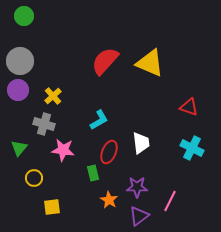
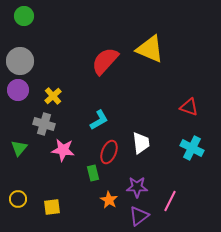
yellow triangle: moved 14 px up
yellow circle: moved 16 px left, 21 px down
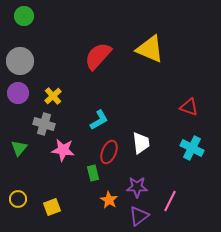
red semicircle: moved 7 px left, 5 px up
purple circle: moved 3 px down
yellow square: rotated 12 degrees counterclockwise
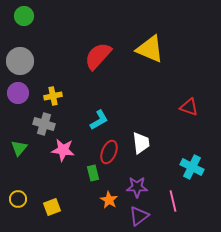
yellow cross: rotated 30 degrees clockwise
cyan cross: moved 19 px down
pink line: moved 3 px right; rotated 40 degrees counterclockwise
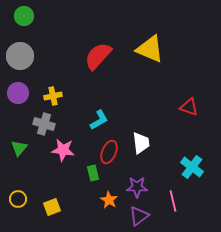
gray circle: moved 5 px up
cyan cross: rotated 10 degrees clockwise
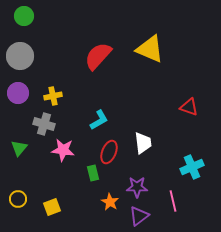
white trapezoid: moved 2 px right
cyan cross: rotated 30 degrees clockwise
orange star: moved 1 px right, 2 px down
